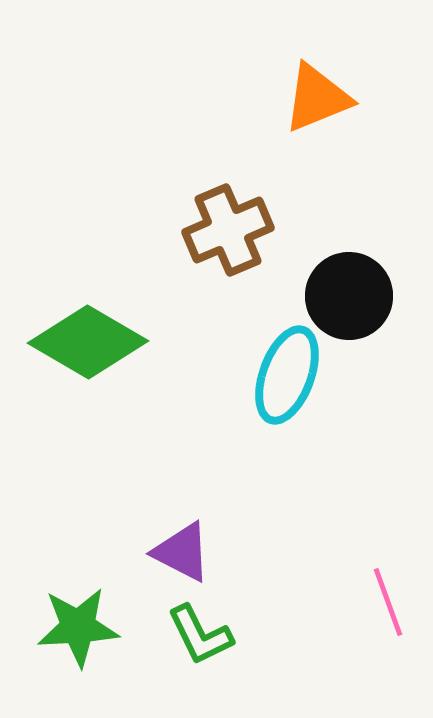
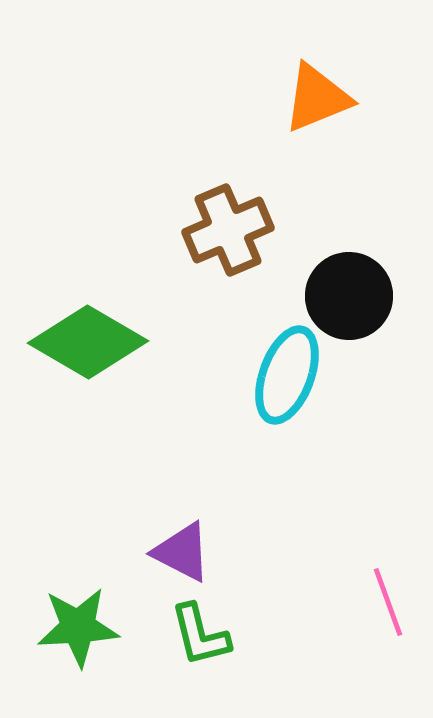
green L-shape: rotated 12 degrees clockwise
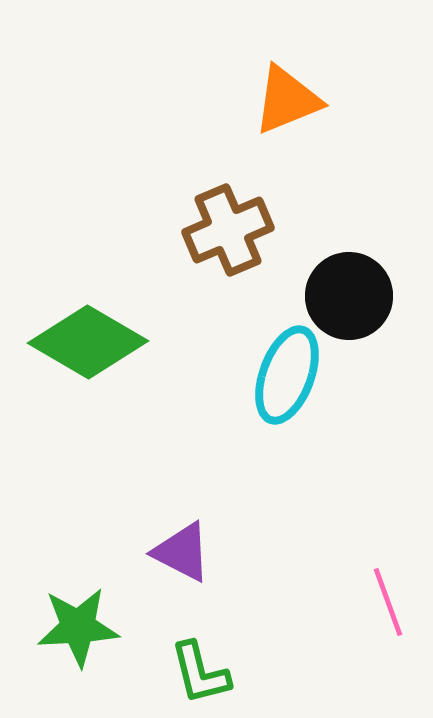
orange triangle: moved 30 px left, 2 px down
green L-shape: moved 38 px down
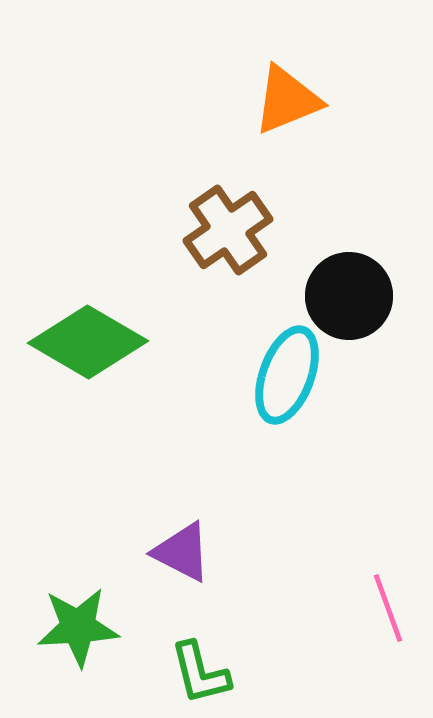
brown cross: rotated 12 degrees counterclockwise
pink line: moved 6 px down
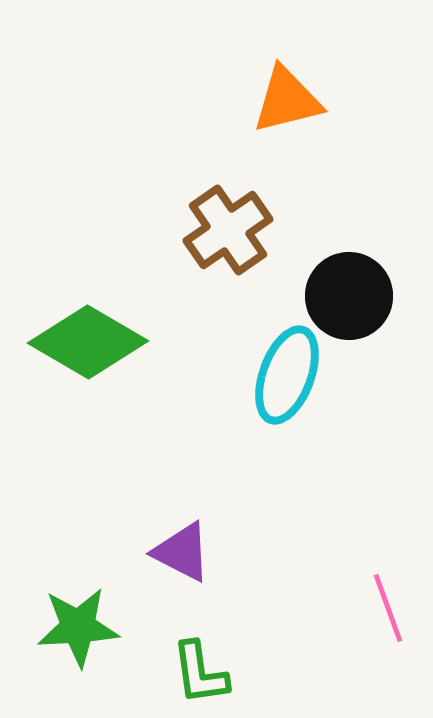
orange triangle: rotated 8 degrees clockwise
green L-shape: rotated 6 degrees clockwise
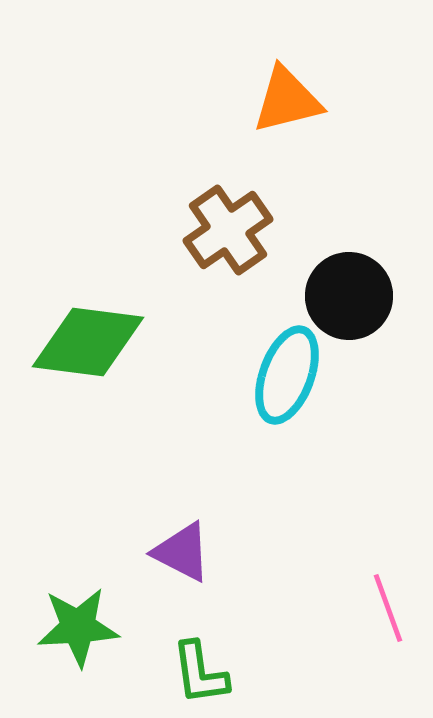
green diamond: rotated 23 degrees counterclockwise
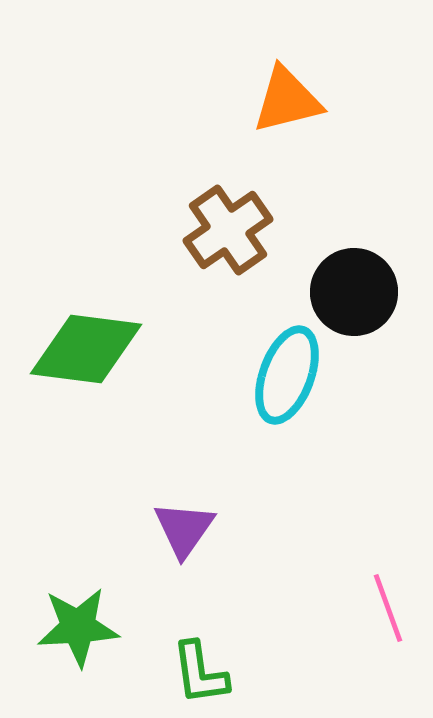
black circle: moved 5 px right, 4 px up
green diamond: moved 2 px left, 7 px down
purple triangle: moved 2 px right, 23 px up; rotated 38 degrees clockwise
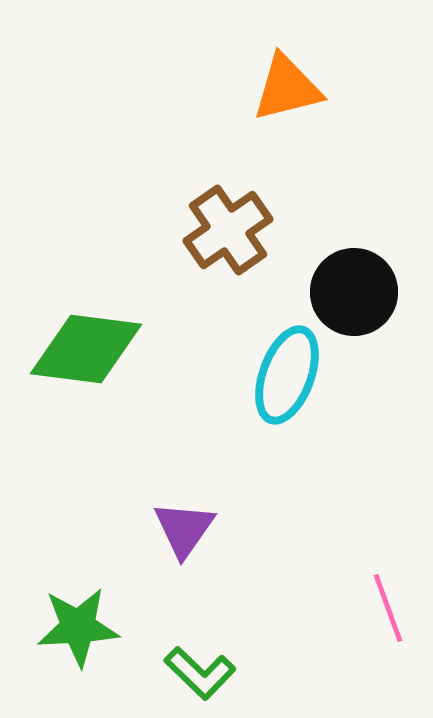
orange triangle: moved 12 px up
green L-shape: rotated 38 degrees counterclockwise
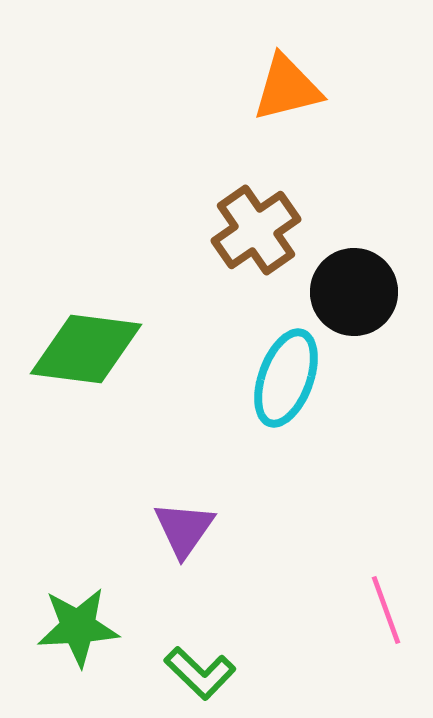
brown cross: moved 28 px right
cyan ellipse: moved 1 px left, 3 px down
pink line: moved 2 px left, 2 px down
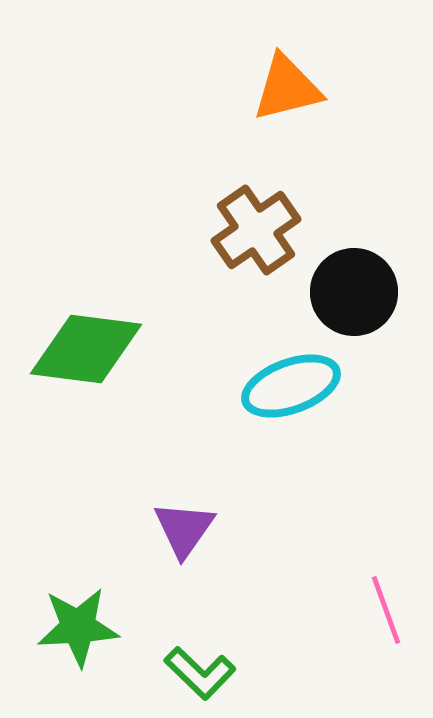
cyan ellipse: moved 5 px right, 8 px down; rotated 50 degrees clockwise
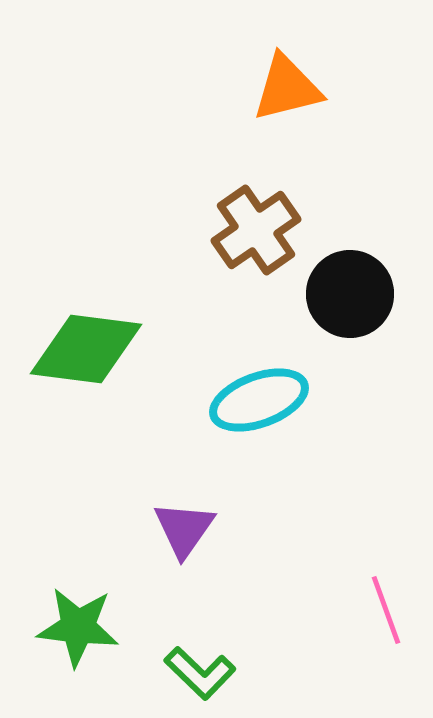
black circle: moved 4 px left, 2 px down
cyan ellipse: moved 32 px left, 14 px down
green star: rotated 10 degrees clockwise
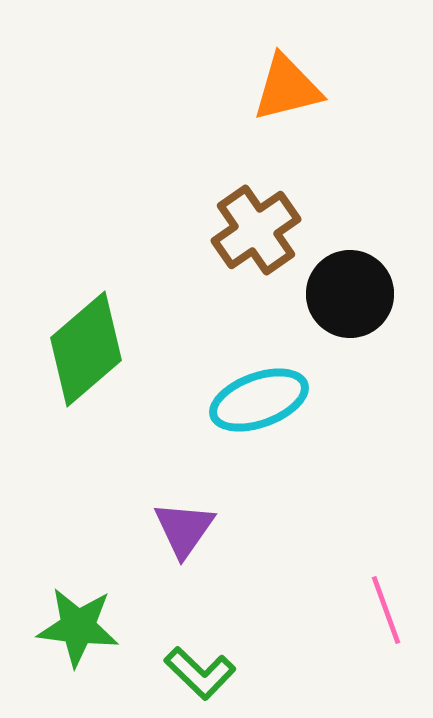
green diamond: rotated 48 degrees counterclockwise
